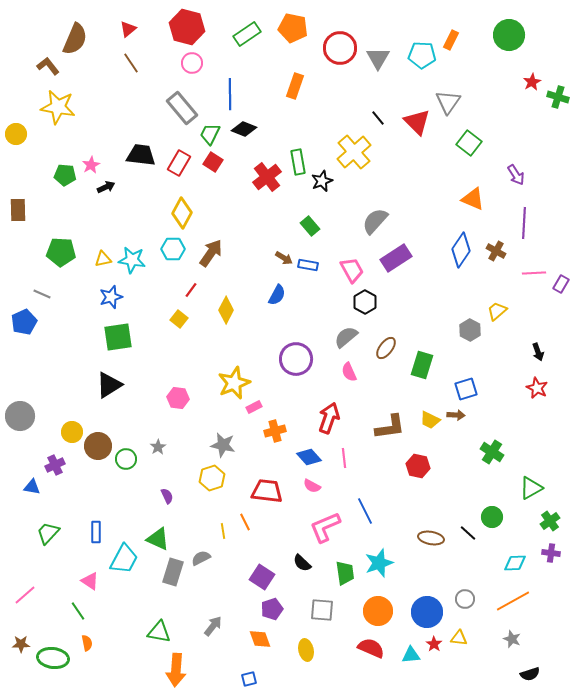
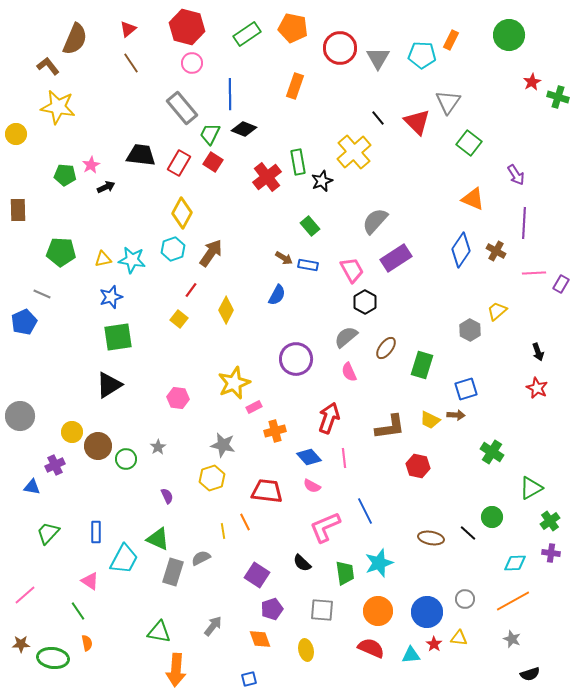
cyan hexagon at (173, 249): rotated 20 degrees counterclockwise
purple square at (262, 577): moved 5 px left, 2 px up
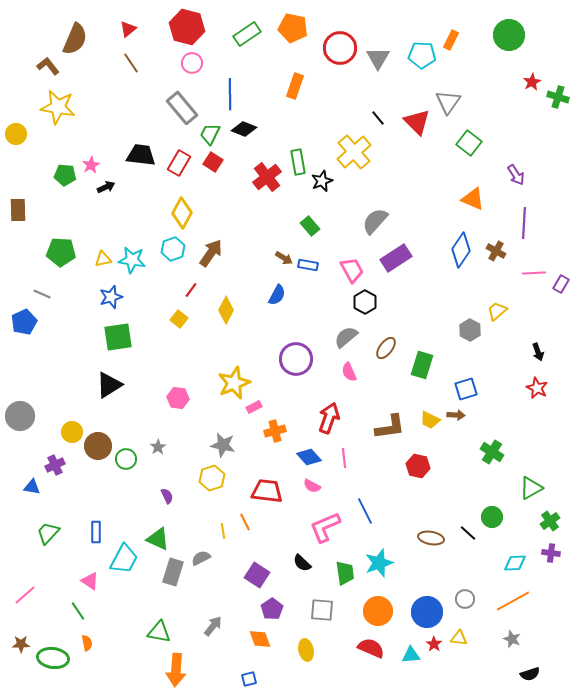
purple pentagon at (272, 609): rotated 15 degrees counterclockwise
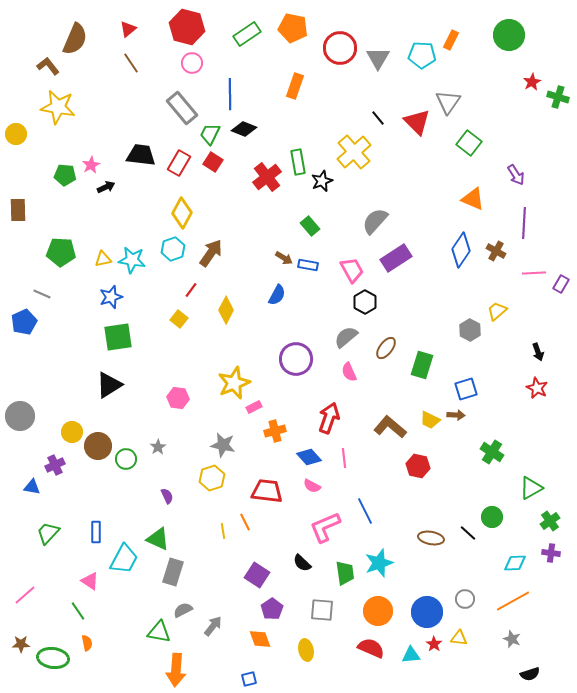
brown L-shape at (390, 427): rotated 132 degrees counterclockwise
gray semicircle at (201, 558): moved 18 px left, 52 px down
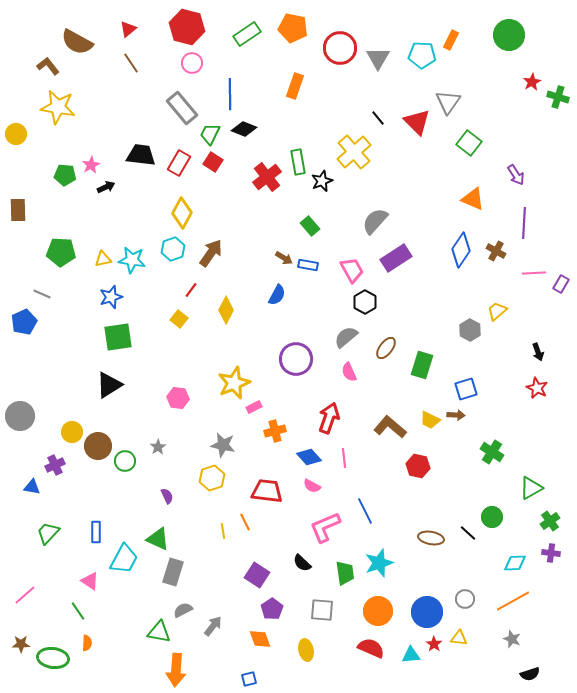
brown semicircle at (75, 39): moved 2 px right, 3 px down; rotated 96 degrees clockwise
green circle at (126, 459): moved 1 px left, 2 px down
orange semicircle at (87, 643): rotated 14 degrees clockwise
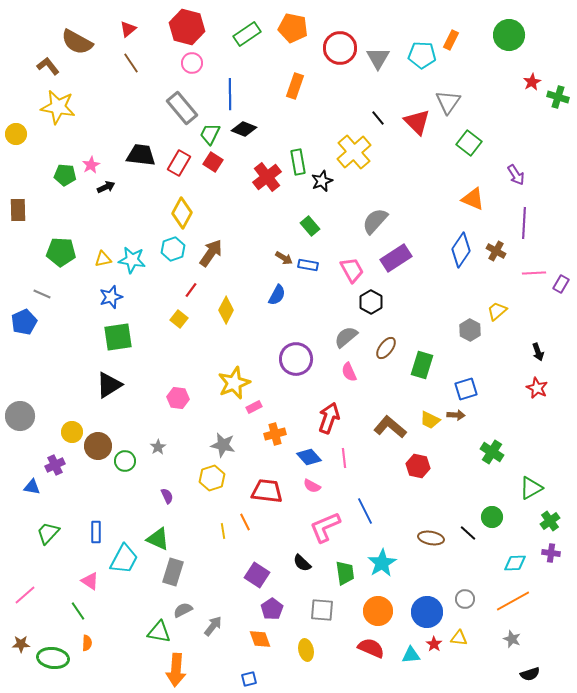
black hexagon at (365, 302): moved 6 px right
orange cross at (275, 431): moved 3 px down
cyan star at (379, 563): moved 3 px right; rotated 12 degrees counterclockwise
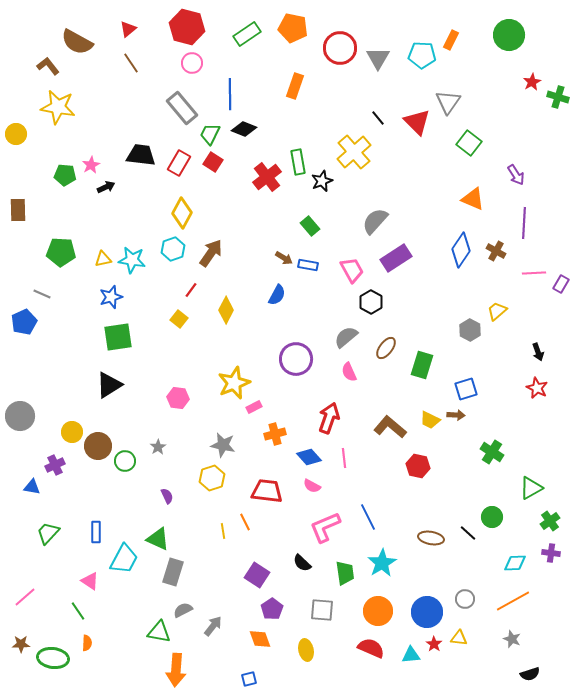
blue line at (365, 511): moved 3 px right, 6 px down
pink line at (25, 595): moved 2 px down
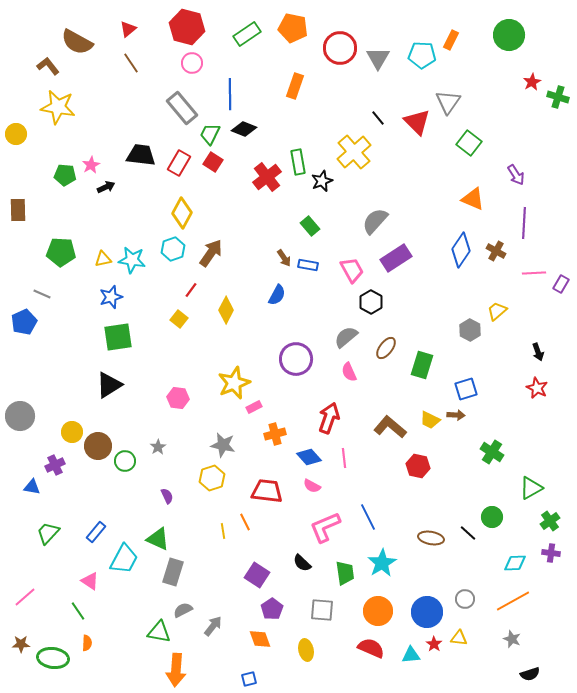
brown arrow at (284, 258): rotated 24 degrees clockwise
blue rectangle at (96, 532): rotated 40 degrees clockwise
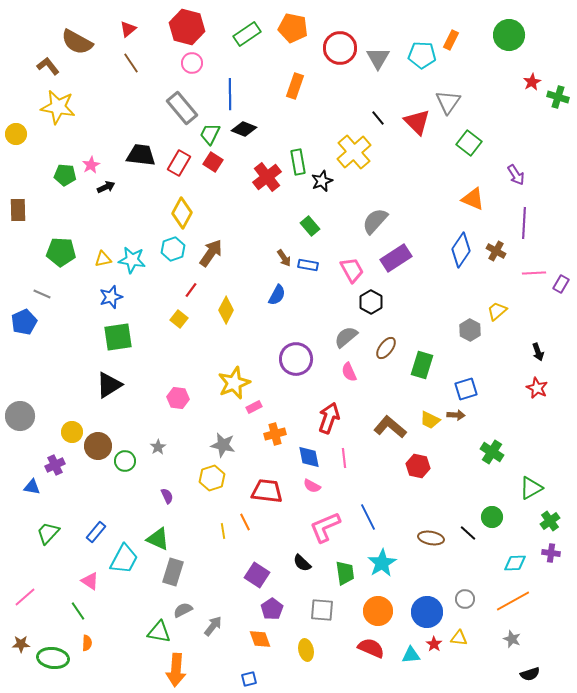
blue diamond at (309, 457): rotated 30 degrees clockwise
